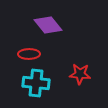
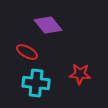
red ellipse: moved 2 px left, 2 px up; rotated 30 degrees clockwise
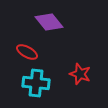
purple diamond: moved 1 px right, 3 px up
red star: rotated 15 degrees clockwise
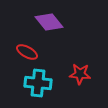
red star: rotated 15 degrees counterclockwise
cyan cross: moved 2 px right
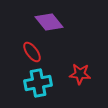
red ellipse: moved 5 px right; rotated 25 degrees clockwise
cyan cross: rotated 16 degrees counterclockwise
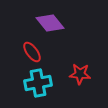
purple diamond: moved 1 px right, 1 px down
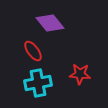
red ellipse: moved 1 px right, 1 px up
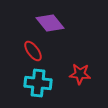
cyan cross: rotated 16 degrees clockwise
